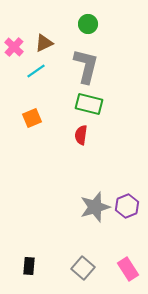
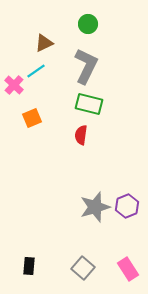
pink cross: moved 38 px down
gray L-shape: rotated 12 degrees clockwise
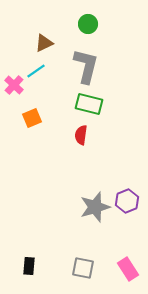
gray L-shape: rotated 12 degrees counterclockwise
purple hexagon: moved 5 px up
gray square: rotated 30 degrees counterclockwise
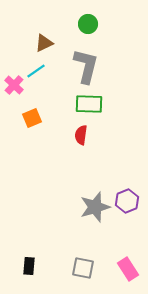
green rectangle: rotated 12 degrees counterclockwise
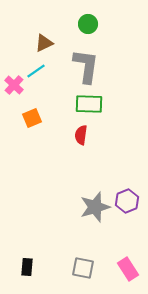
gray L-shape: rotated 6 degrees counterclockwise
black rectangle: moved 2 px left, 1 px down
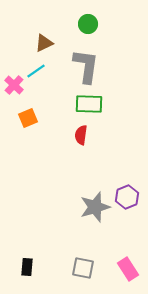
orange square: moved 4 px left
purple hexagon: moved 4 px up
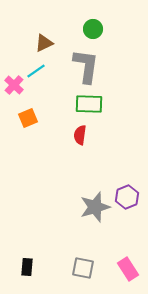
green circle: moved 5 px right, 5 px down
red semicircle: moved 1 px left
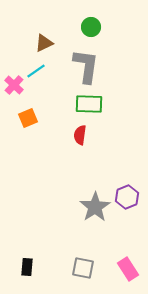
green circle: moved 2 px left, 2 px up
gray star: rotated 16 degrees counterclockwise
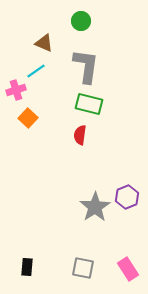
green circle: moved 10 px left, 6 px up
brown triangle: rotated 48 degrees clockwise
pink cross: moved 2 px right, 5 px down; rotated 30 degrees clockwise
green rectangle: rotated 12 degrees clockwise
orange square: rotated 24 degrees counterclockwise
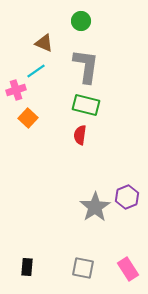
green rectangle: moved 3 px left, 1 px down
